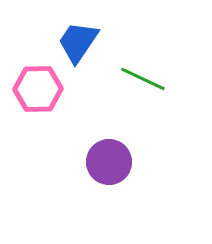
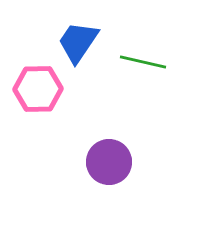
green line: moved 17 px up; rotated 12 degrees counterclockwise
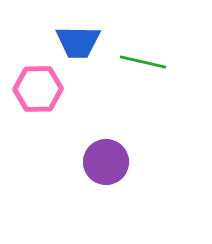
blue trapezoid: rotated 123 degrees counterclockwise
purple circle: moved 3 px left
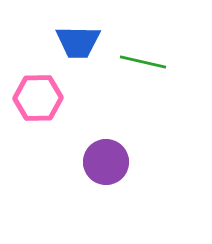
pink hexagon: moved 9 px down
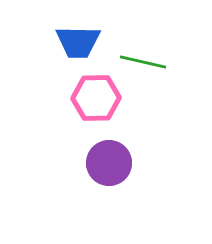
pink hexagon: moved 58 px right
purple circle: moved 3 px right, 1 px down
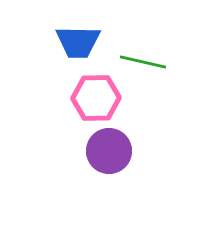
purple circle: moved 12 px up
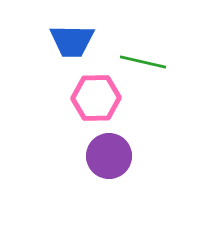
blue trapezoid: moved 6 px left, 1 px up
purple circle: moved 5 px down
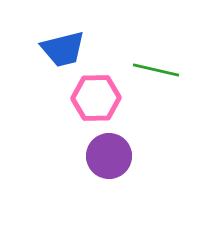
blue trapezoid: moved 9 px left, 8 px down; rotated 15 degrees counterclockwise
green line: moved 13 px right, 8 px down
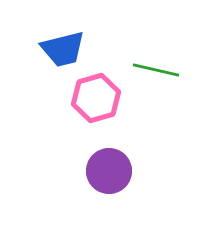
pink hexagon: rotated 15 degrees counterclockwise
purple circle: moved 15 px down
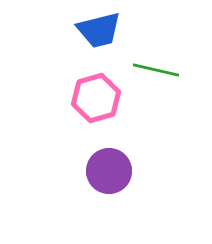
blue trapezoid: moved 36 px right, 19 px up
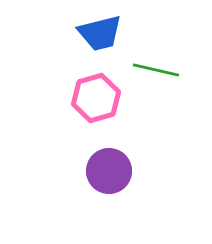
blue trapezoid: moved 1 px right, 3 px down
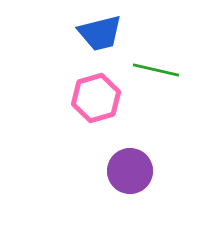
purple circle: moved 21 px right
